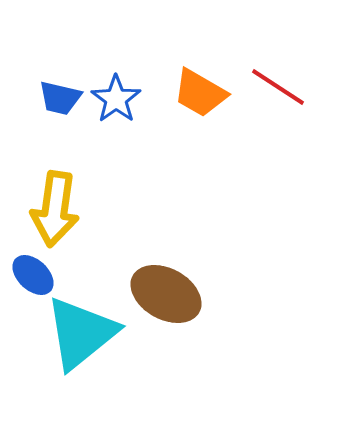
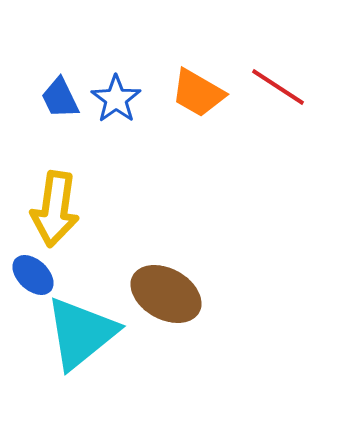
orange trapezoid: moved 2 px left
blue trapezoid: rotated 51 degrees clockwise
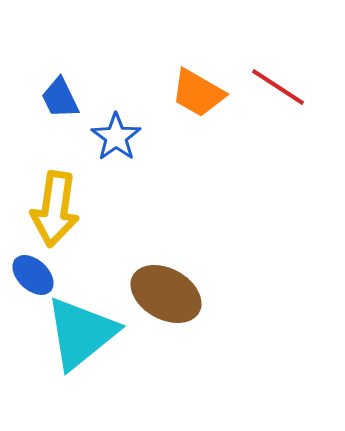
blue star: moved 38 px down
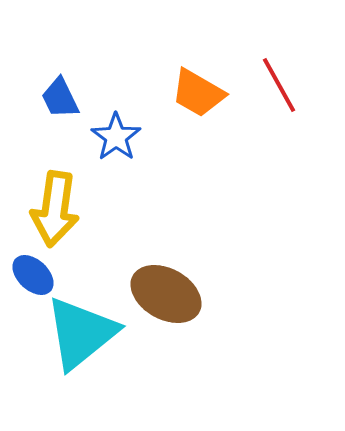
red line: moved 1 px right, 2 px up; rotated 28 degrees clockwise
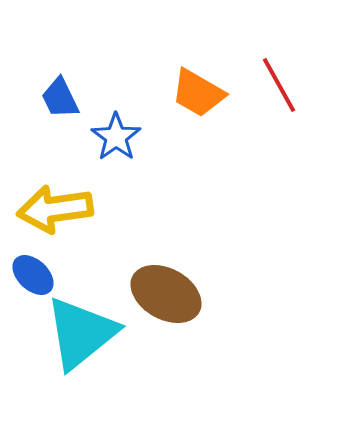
yellow arrow: rotated 74 degrees clockwise
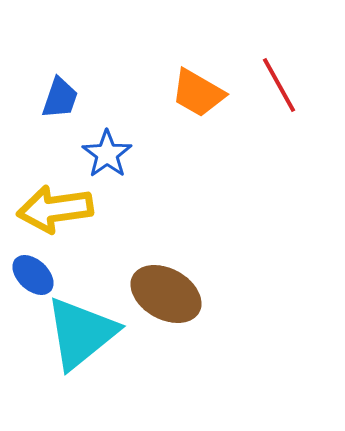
blue trapezoid: rotated 135 degrees counterclockwise
blue star: moved 9 px left, 17 px down
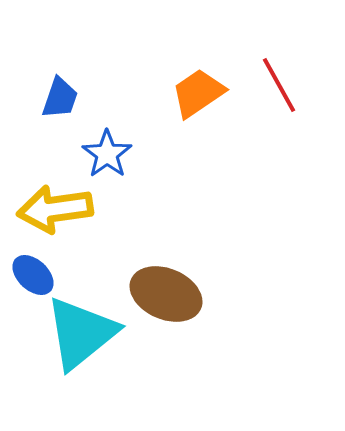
orange trapezoid: rotated 116 degrees clockwise
brown ellipse: rotated 6 degrees counterclockwise
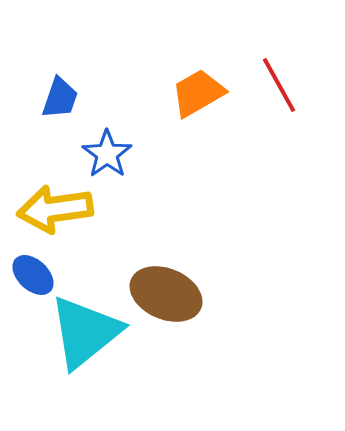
orange trapezoid: rotated 4 degrees clockwise
cyan triangle: moved 4 px right, 1 px up
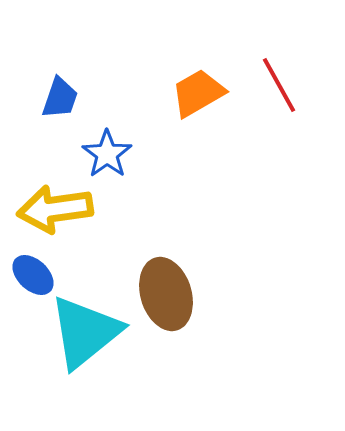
brown ellipse: rotated 50 degrees clockwise
